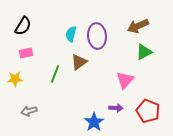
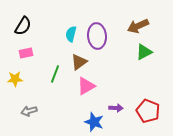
pink triangle: moved 39 px left, 6 px down; rotated 18 degrees clockwise
blue star: rotated 18 degrees counterclockwise
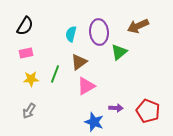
black semicircle: moved 2 px right
purple ellipse: moved 2 px right, 4 px up
green triangle: moved 25 px left; rotated 12 degrees counterclockwise
yellow star: moved 16 px right
gray arrow: rotated 42 degrees counterclockwise
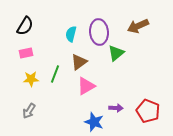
green triangle: moved 3 px left, 1 px down
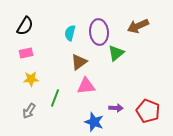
cyan semicircle: moved 1 px left, 1 px up
green line: moved 24 px down
pink triangle: rotated 24 degrees clockwise
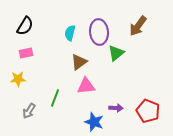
brown arrow: rotated 30 degrees counterclockwise
yellow star: moved 13 px left
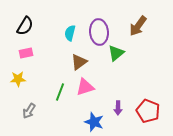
pink triangle: moved 1 px left, 1 px down; rotated 12 degrees counterclockwise
green line: moved 5 px right, 6 px up
purple arrow: moved 2 px right; rotated 88 degrees clockwise
